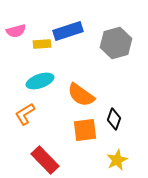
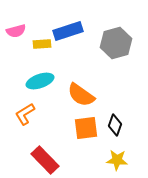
black diamond: moved 1 px right, 6 px down
orange square: moved 1 px right, 2 px up
yellow star: rotated 30 degrees clockwise
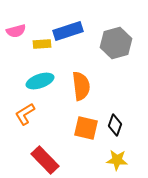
orange semicircle: moved 9 px up; rotated 132 degrees counterclockwise
orange square: rotated 20 degrees clockwise
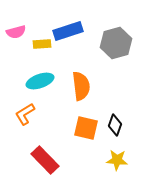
pink semicircle: moved 1 px down
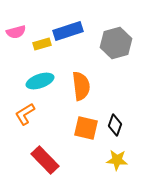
yellow rectangle: rotated 12 degrees counterclockwise
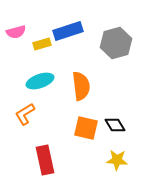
black diamond: rotated 50 degrees counterclockwise
red rectangle: rotated 32 degrees clockwise
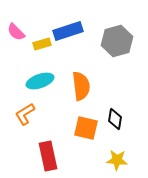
pink semicircle: rotated 60 degrees clockwise
gray hexagon: moved 1 px right, 2 px up
black diamond: moved 6 px up; rotated 40 degrees clockwise
red rectangle: moved 3 px right, 4 px up
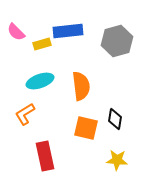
blue rectangle: rotated 12 degrees clockwise
red rectangle: moved 3 px left
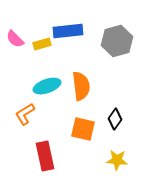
pink semicircle: moved 1 px left, 7 px down
cyan ellipse: moved 7 px right, 5 px down
black diamond: rotated 25 degrees clockwise
orange square: moved 3 px left, 1 px down
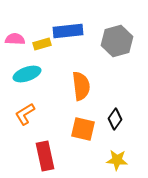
pink semicircle: rotated 138 degrees clockwise
cyan ellipse: moved 20 px left, 12 px up
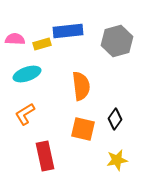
yellow star: rotated 15 degrees counterclockwise
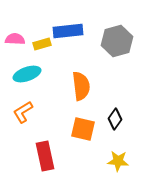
orange L-shape: moved 2 px left, 2 px up
yellow star: moved 1 px right, 1 px down; rotated 15 degrees clockwise
